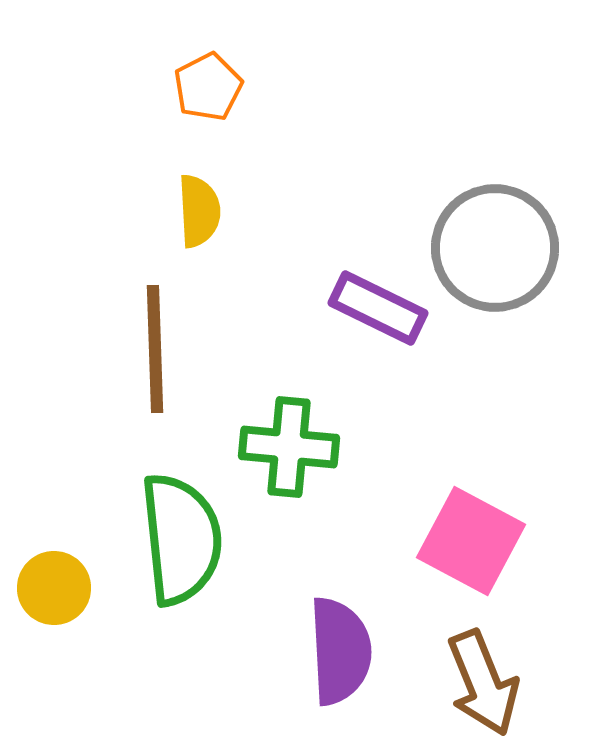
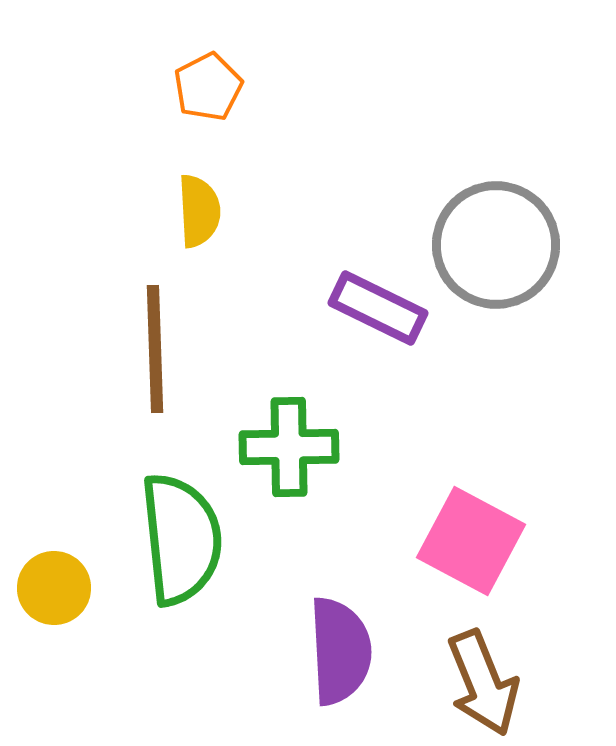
gray circle: moved 1 px right, 3 px up
green cross: rotated 6 degrees counterclockwise
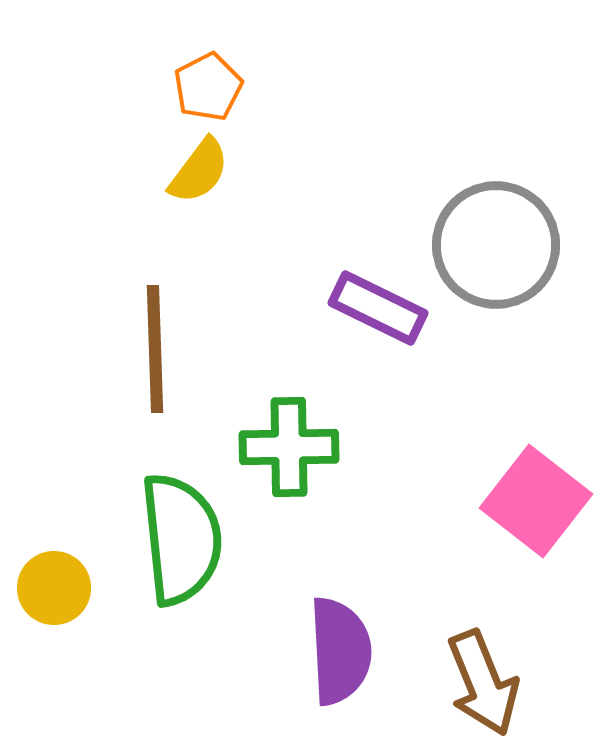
yellow semicircle: moved 40 px up; rotated 40 degrees clockwise
pink square: moved 65 px right, 40 px up; rotated 10 degrees clockwise
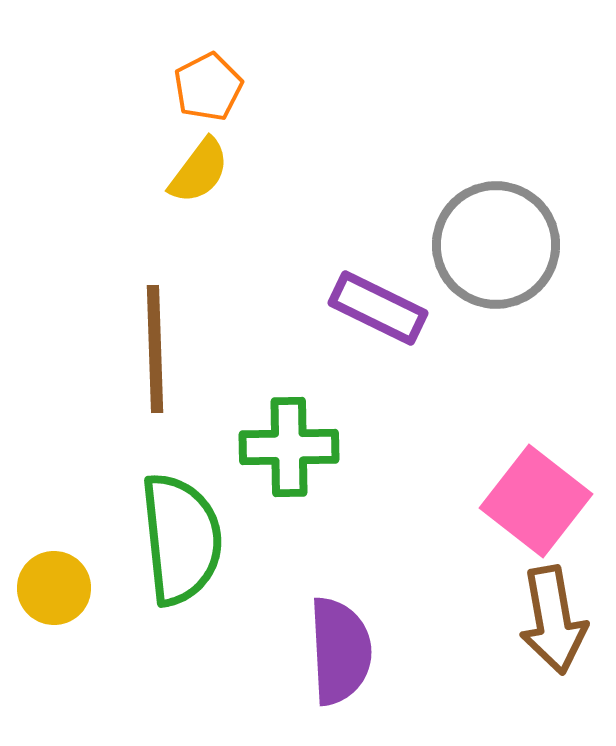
brown arrow: moved 70 px right, 63 px up; rotated 12 degrees clockwise
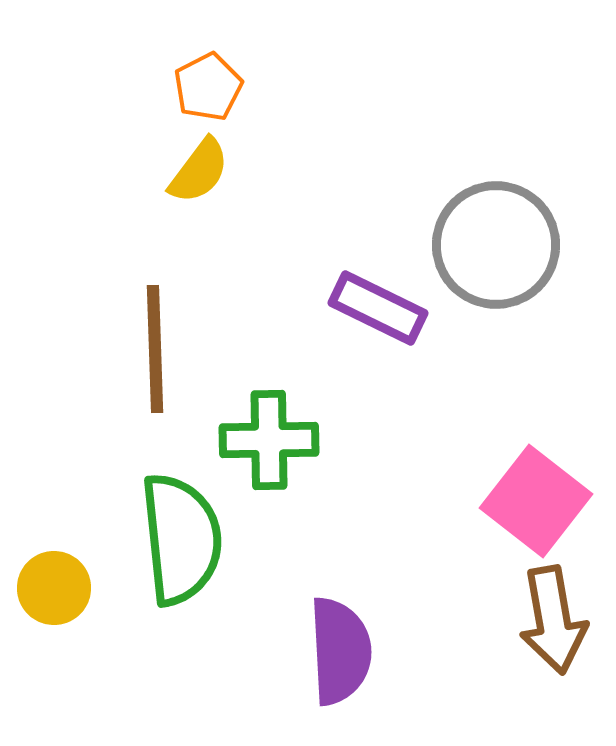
green cross: moved 20 px left, 7 px up
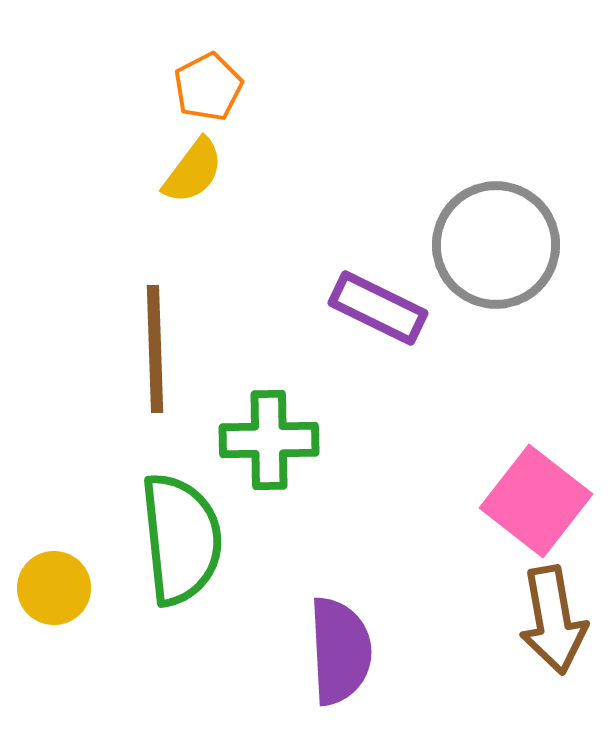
yellow semicircle: moved 6 px left
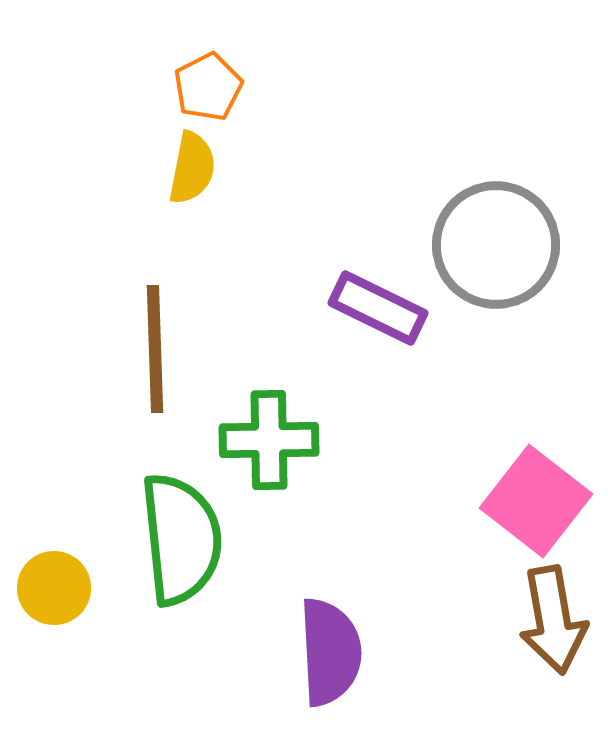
yellow semicircle: moved 1 px left, 3 px up; rotated 26 degrees counterclockwise
purple semicircle: moved 10 px left, 1 px down
